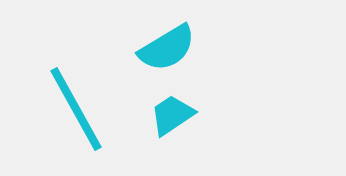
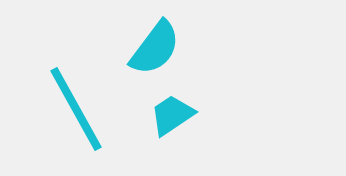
cyan semicircle: moved 12 px left; rotated 22 degrees counterclockwise
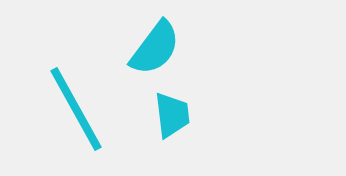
cyan trapezoid: rotated 117 degrees clockwise
